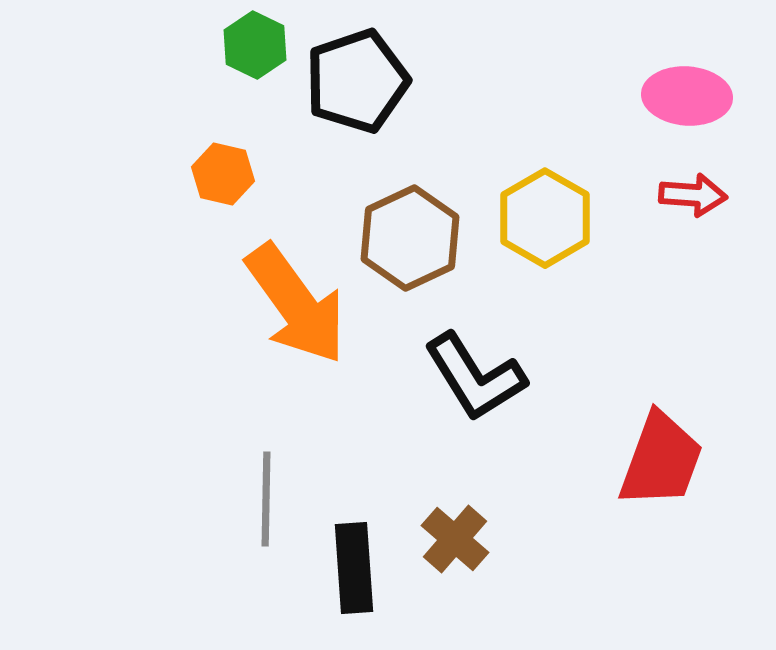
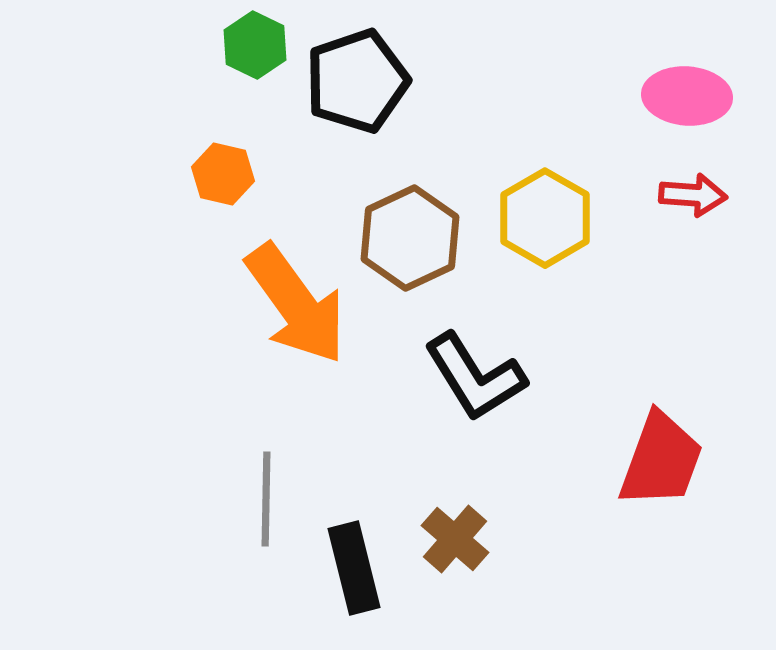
black rectangle: rotated 10 degrees counterclockwise
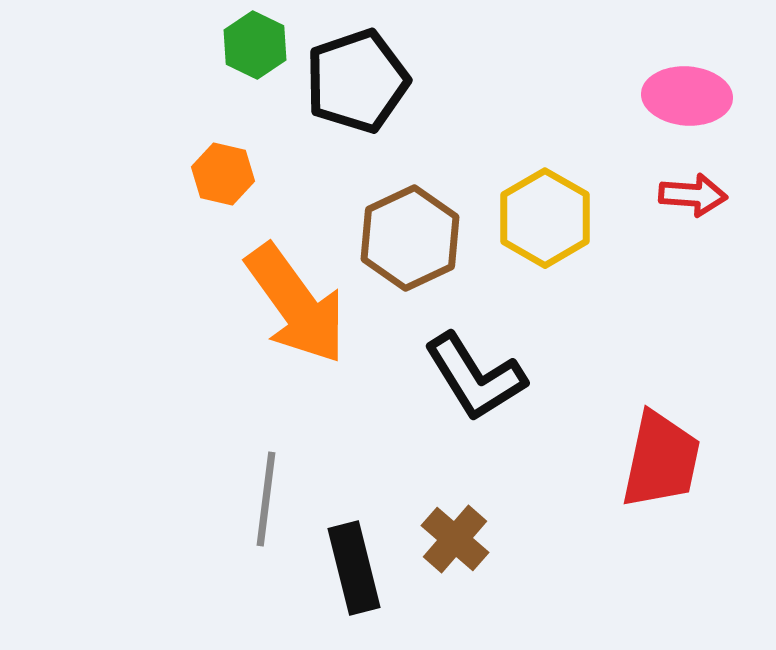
red trapezoid: rotated 8 degrees counterclockwise
gray line: rotated 6 degrees clockwise
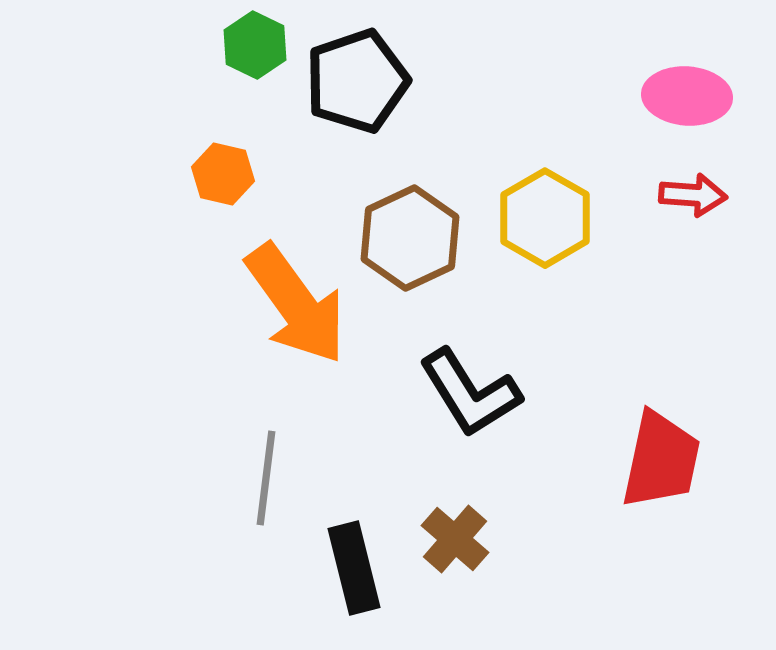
black L-shape: moved 5 px left, 16 px down
gray line: moved 21 px up
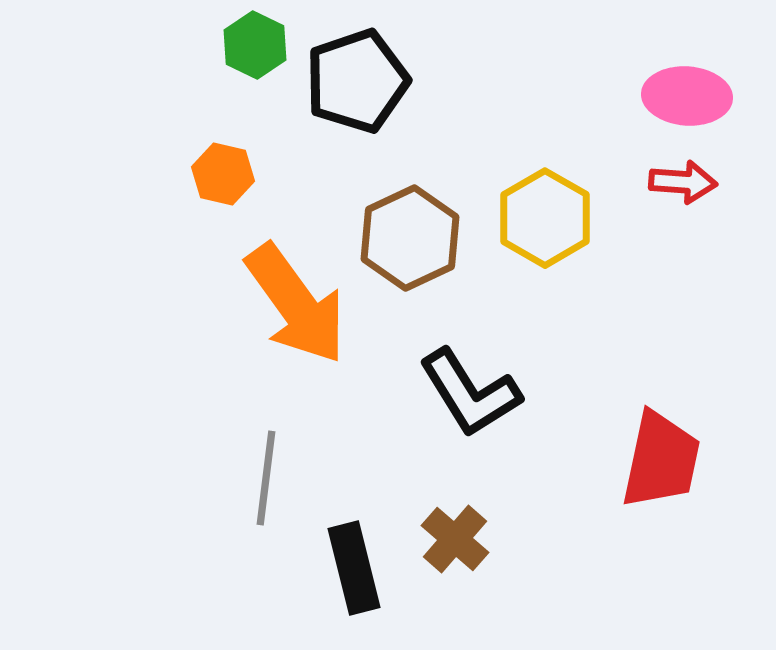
red arrow: moved 10 px left, 13 px up
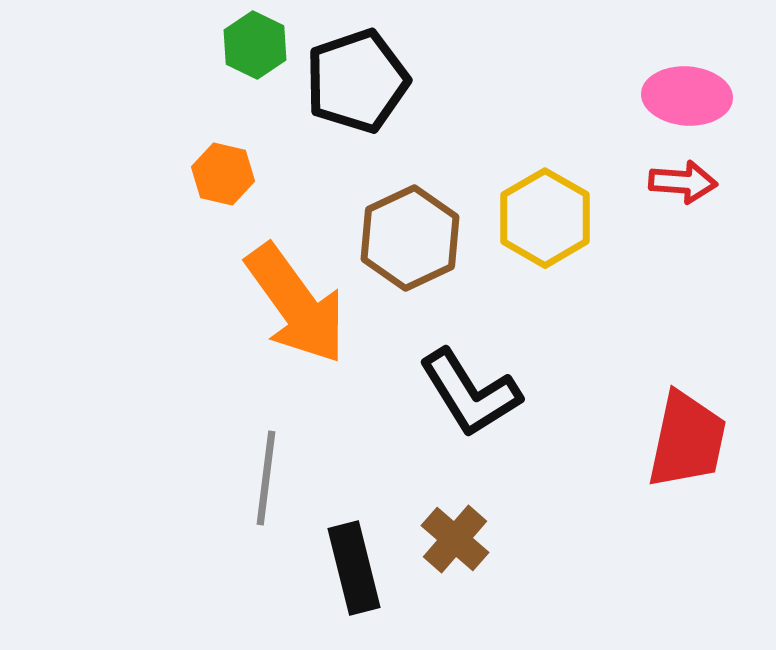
red trapezoid: moved 26 px right, 20 px up
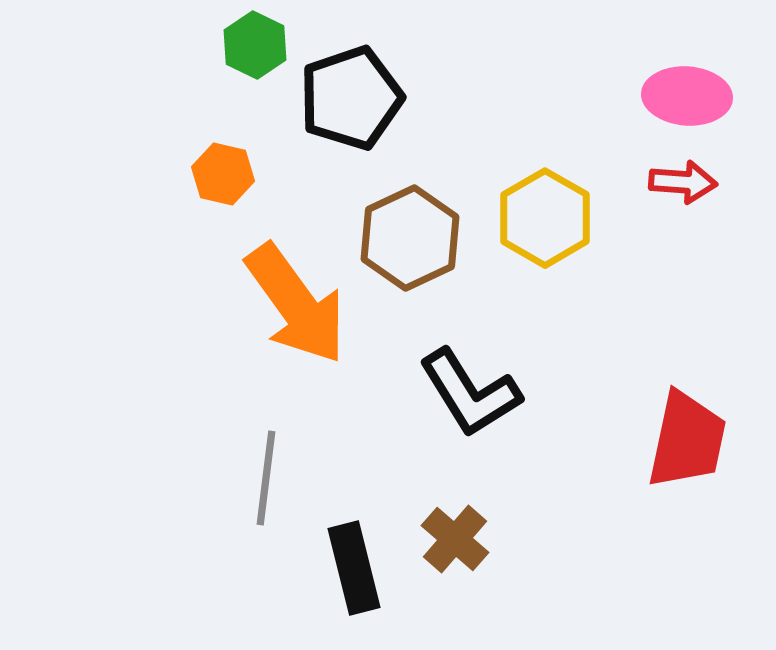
black pentagon: moved 6 px left, 17 px down
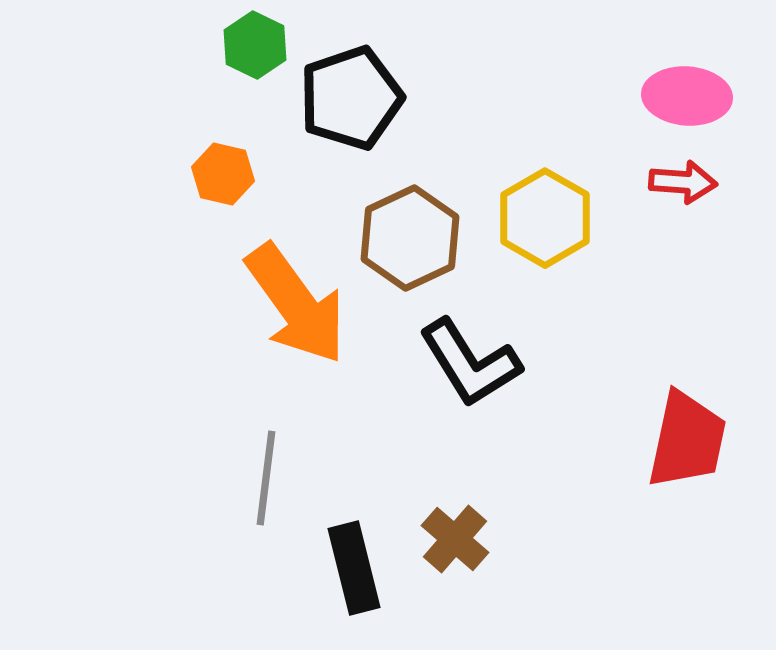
black L-shape: moved 30 px up
